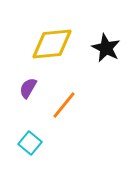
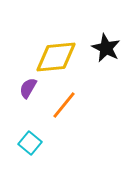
yellow diamond: moved 4 px right, 13 px down
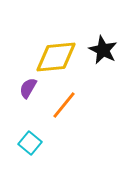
black star: moved 3 px left, 2 px down
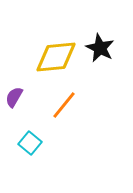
black star: moved 3 px left, 2 px up
purple semicircle: moved 14 px left, 9 px down
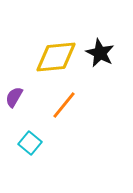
black star: moved 5 px down
